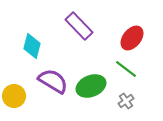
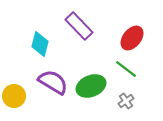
cyan diamond: moved 8 px right, 2 px up
purple semicircle: moved 1 px down
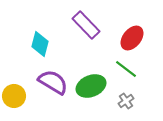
purple rectangle: moved 7 px right, 1 px up
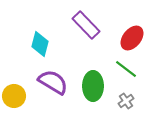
green ellipse: moved 2 px right; rotated 68 degrees counterclockwise
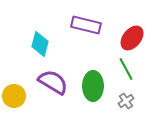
purple rectangle: rotated 32 degrees counterclockwise
green line: rotated 25 degrees clockwise
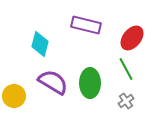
green ellipse: moved 3 px left, 3 px up
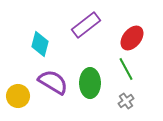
purple rectangle: rotated 52 degrees counterclockwise
yellow circle: moved 4 px right
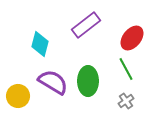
green ellipse: moved 2 px left, 2 px up
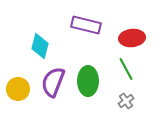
purple rectangle: rotated 52 degrees clockwise
red ellipse: rotated 45 degrees clockwise
cyan diamond: moved 2 px down
purple semicircle: rotated 100 degrees counterclockwise
yellow circle: moved 7 px up
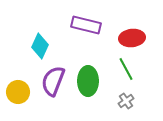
cyan diamond: rotated 10 degrees clockwise
purple semicircle: moved 1 px up
yellow circle: moved 3 px down
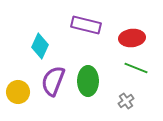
green line: moved 10 px right, 1 px up; rotated 40 degrees counterclockwise
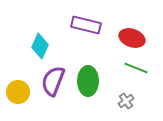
red ellipse: rotated 25 degrees clockwise
